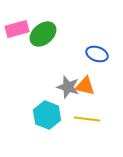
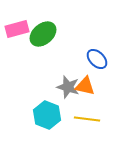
blue ellipse: moved 5 px down; rotated 25 degrees clockwise
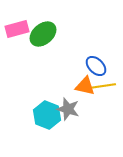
blue ellipse: moved 1 px left, 7 px down
gray star: moved 22 px down
yellow line: moved 16 px right, 33 px up; rotated 15 degrees counterclockwise
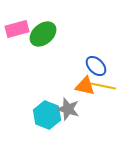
yellow line: rotated 20 degrees clockwise
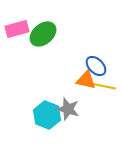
orange triangle: moved 1 px right, 6 px up
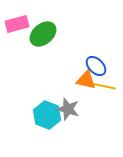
pink rectangle: moved 5 px up
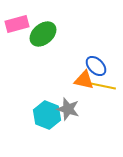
orange triangle: moved 2 px left
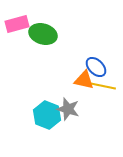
green ellipse: rotated 56 degrees clockwise
blue ellipse: moved 1 px down
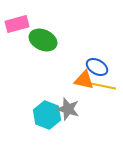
green ellipse: moved 6 px down; rotated 8 degrees clockwise
blue ellipse: moved 1 px right; rotated 15 degrees counterclockwise
